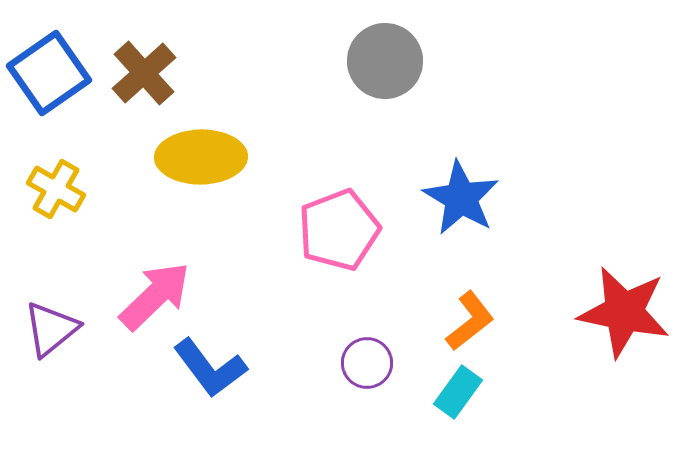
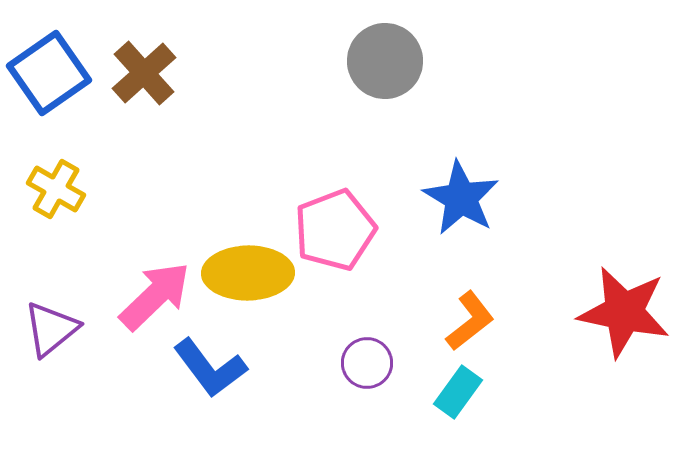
yellow ellipse: moved 47 px right, 116 px down
pink pentagon: moved 4 px left
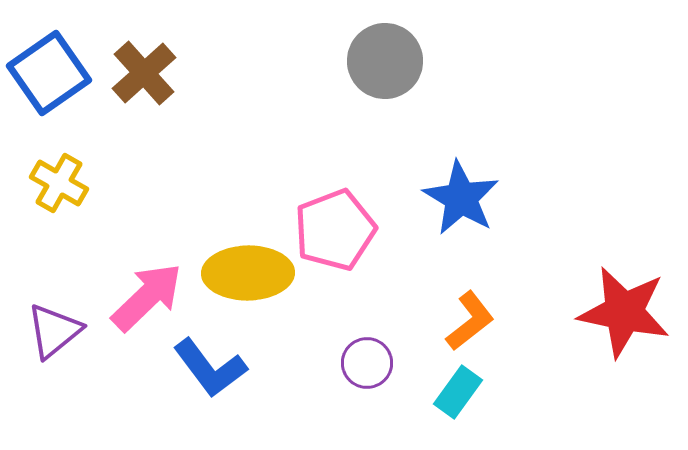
yellow cross: moved 3 px right, 6 px up
pink arrow: moved 8 px left, 1 px down
purple triangle: moved 3 px right, 2 px down
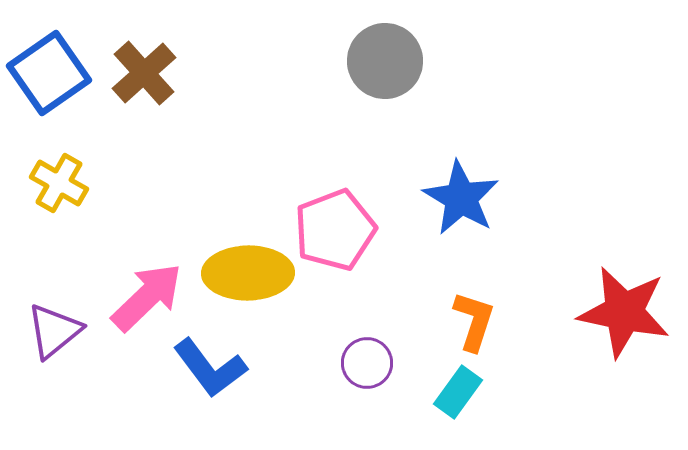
orange L-shape: moved 4 px right; rotated 34 degrees counterclockwise
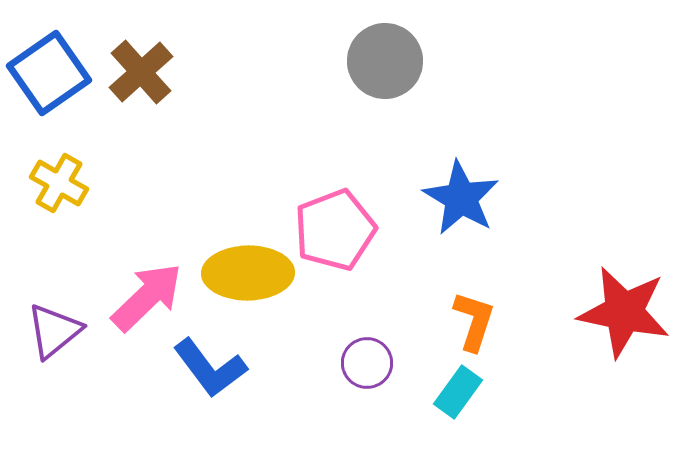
brown cross: moved 3 px left, 1 px up
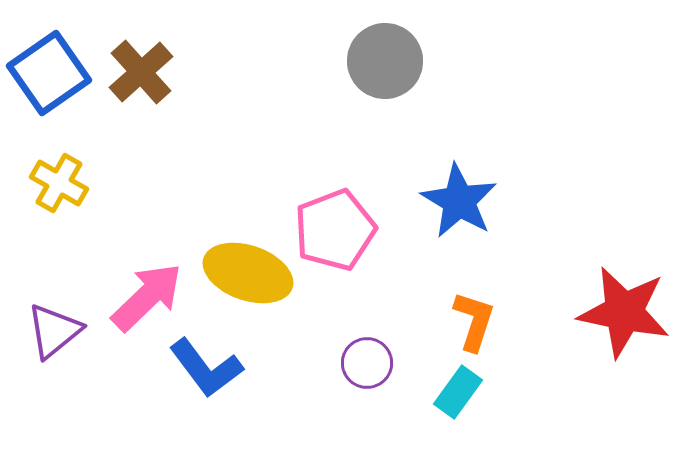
blue star: moved 2 px left, 3 px down
yellow ellipse: rotated 20 degrees clockwise
blue L-shape: moved 4 px left
